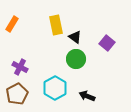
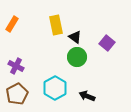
green circle: moved 1 px right, 2 px up
purple cross: moved 4 px left, 1 px up
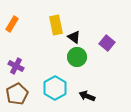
black triangle: moved 1 px left
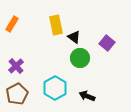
green circle: moved 3 px right, 1 px down
purple cross: rotated 21 degrees clockwise
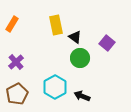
black triangle: moved 1 px right
purple cross: moved 4 px up
cyan hexagon: moved 1 px up
black arrow: moved 5 px left
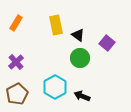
orange rectangle: moved 4 px right, 1 px up
black triangle: moved 3 px right, 2 px up
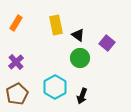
black arrow: rotated 91 degrees counterclockwise
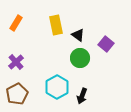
purple square: moved 1 px left, 1 px down
cyan hexagon: moved 2 px right
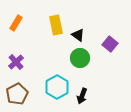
purple square: moved 4 px right
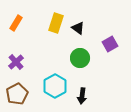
yellow rectangle: moved 2 px up; rotated 30 degrees clockwise
black triangle: moved 7 px up
purple square: rotated 21 degrees clockwise
cyan hexagon: moved 2 px left, 1 px up
black arrow: rotated 14 degrees counterclockwise
